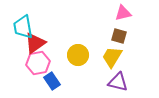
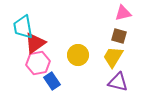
yellow trapezoid: moved 1 px right
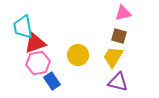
red triangle: rotated 15 degrees clockwise
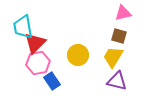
red triangle: rotated 25 degrees counterclockwise
purple triangle: moved 1 px left, 1 px up
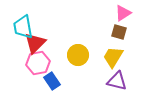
pink triangle: rotated 18 degrees counterclockwise
brown square: moved 4 px up
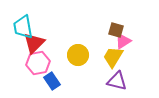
pink triangle: moved 28 px down
brown square: moved 3 px left, 2 px up
red triangle: moved 1 px left
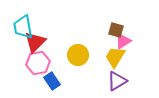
red triangle: moved 1 px right, 1 px up
yellow trapezoid: moved 2 px right
purple triangle: rotated 45 degrees counterclockwise
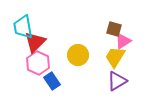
brown square: moved 2 px left, 1 px up
pink hexagon: rotated 25 degrees counterclockwise
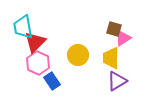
pink triangle: moved 3 px up
yellow trapezoid: moved 4 px left, 1 px down; rotated 30 degrees counterclockwise
